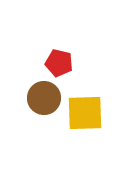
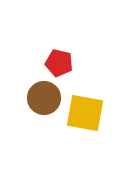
yellow square: rotated 12 degrees clockwise
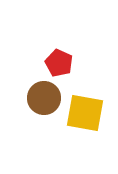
red pentagon: rotated 12 degrees clockwise
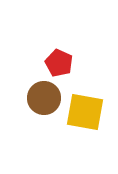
yellow square: moved 1 px up
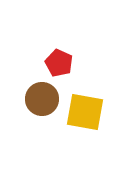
brown circle: moved 2 px left, 1 px down
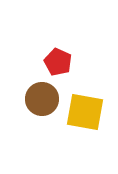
red pentagon: moved 1 px left, 1 px up
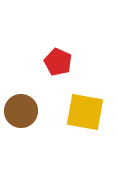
brown circle: moved 21 px left, 12 px down
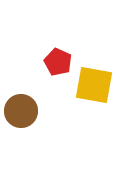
yellow square: moved 9 px right, 27 px up
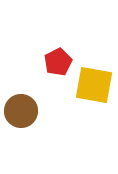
red pentagon: rotated 20 degrees clockwise
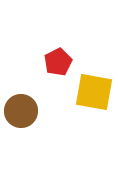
yellow square: moved 7 px down
